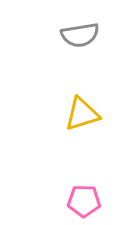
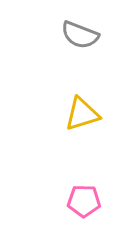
gray semicircle: rotated 30 degrees clockwise
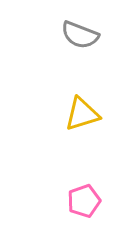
pink pentagon: rotated 20 degrees counterclockwise
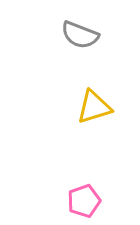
yellow triangle: moved 12 px right, 7 px up
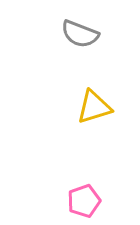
gray semicircle: moved 1 px up
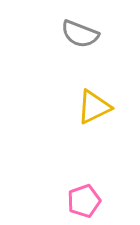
yellow triangle: rotated 9 degrees counterclockwise
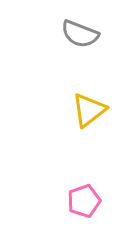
yellow triangle: moved 5 px left, 3 px down; rotated 12 degrees counterclockwise
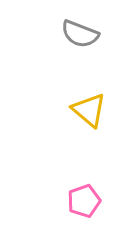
yellow triangle: rotated 42 degrees counterclockwise
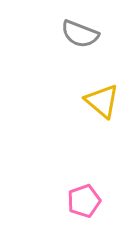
yellow triangle: moved 13 px right, 9 px up
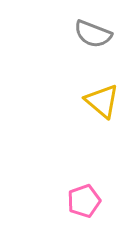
gray semicircle: moved 13 px right
